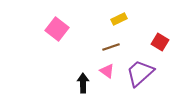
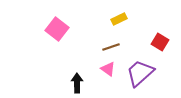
pink triangle: moved 1 px right, 2 px up
black arrow: moved 6 px left
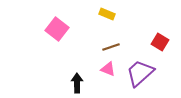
yellow rectangle: moved 12 px left, 5 px up; rotated 49 degrees clockwise
pink triangle: rotated 14 degrees counterclockwise
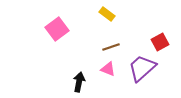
yellow rectangle: rotated 14 degrees clockwise
pink square: rotated 15 degrees clockwise
red square: rotated 30 degrees clockwise
purple trapezoid: moved 2 px right, 5 px up
black arrow: moved 2 px right, 1 px up; rotated 12 degrees clockwise
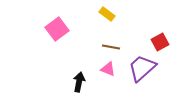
brown line: rotated 30 degrees clockwise
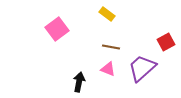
red square: moved 6 px right
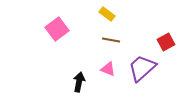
brown line: moved 7 px up
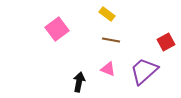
purple trapezoid: moved 2 px right, 3 px down
